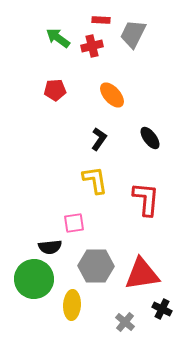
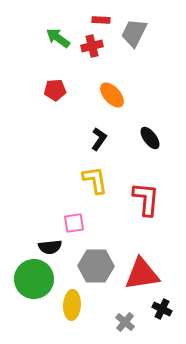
gray trapezoid: moved 1 px right, 1 px up
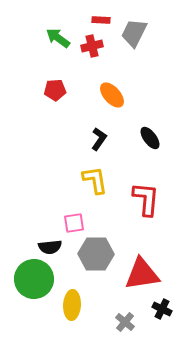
gray hexagon: moved 12 px up
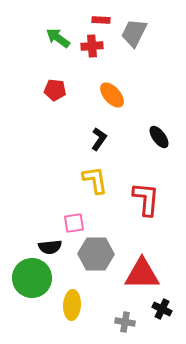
red cross: rotated 10 degrees clockwise
red pentagon: rotated 10 degrees clockwise
black ellipse: moved 9 px right, 1 px up
red triangle: rotated 9 degrees clockwise
green circle: moved 2 px left, 1 px up
gray cross: rotated 30 degrees counterclockwise
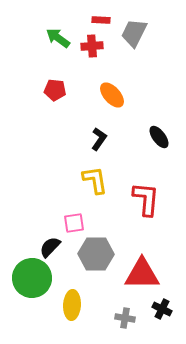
black semicircle: rotated 140 degrees clockwise
gray cross: moved 4 px up
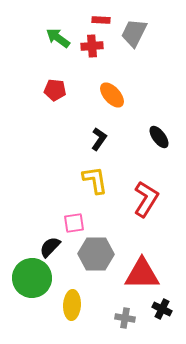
red L-shape: rotated 27 degrees clockwise
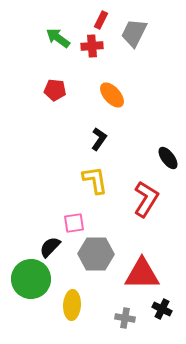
red rectangle: rotated 66 degrees counterclockwise
black ellipse: moved 9 px right, 21 px down
green circle: moved 1 px left, 1 px down
